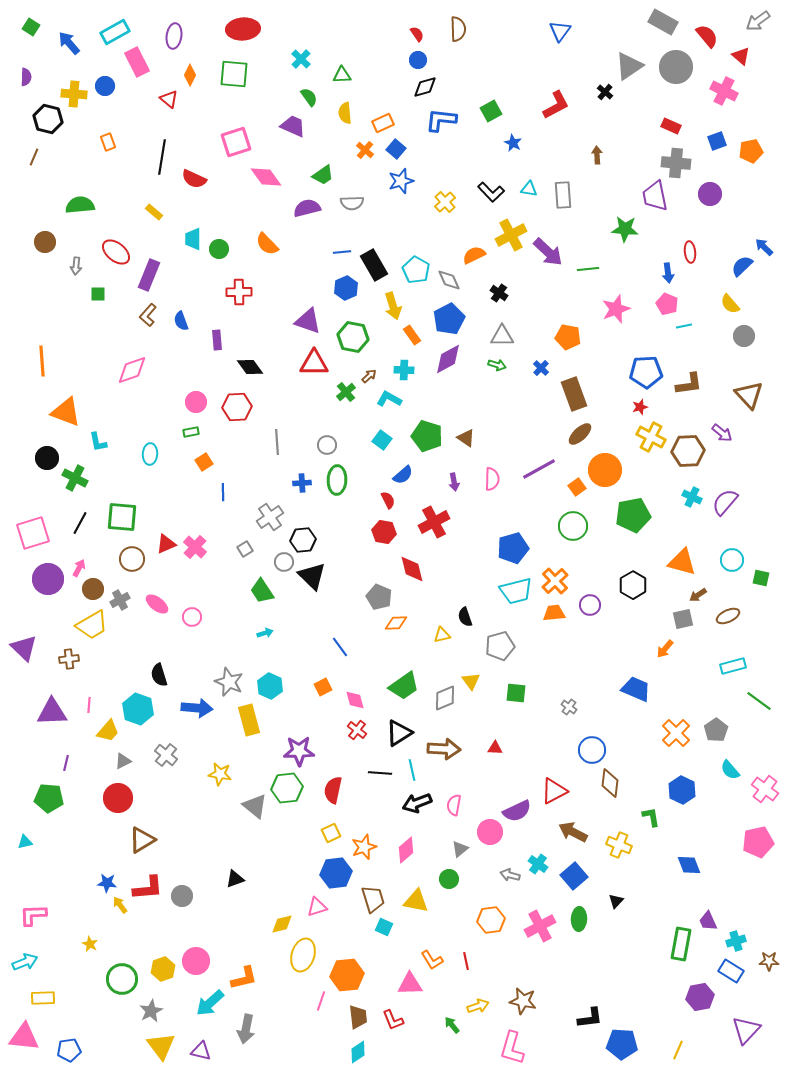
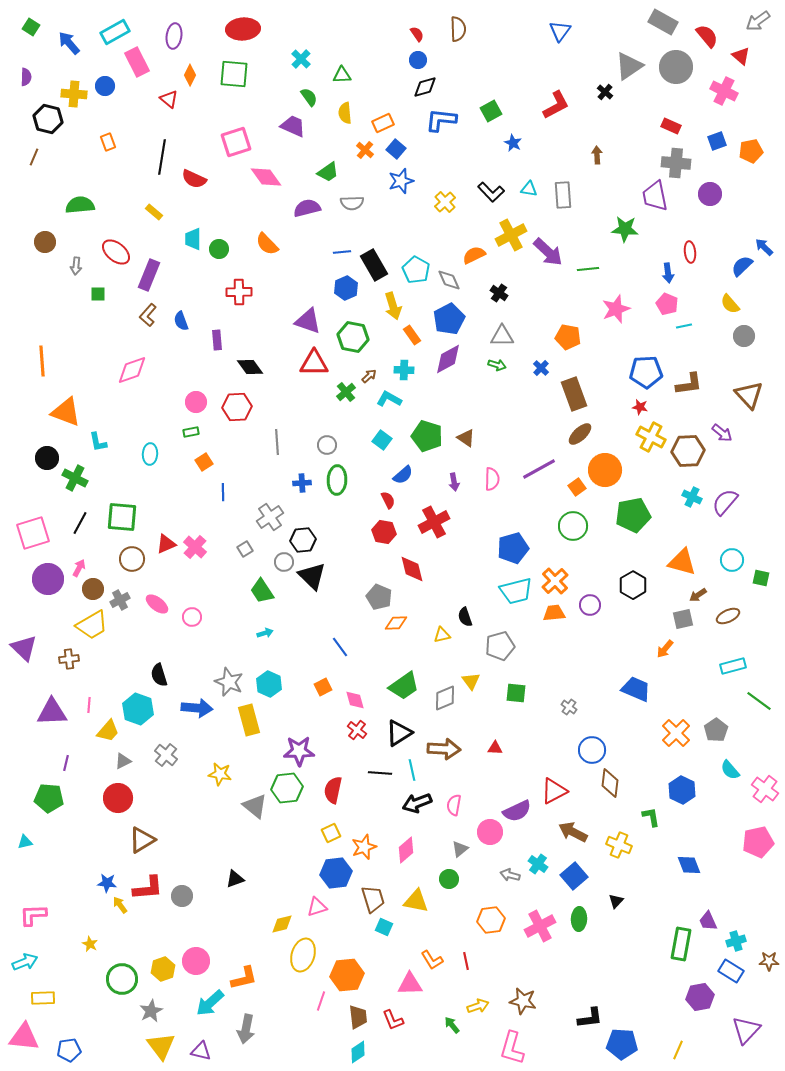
green trapezoid at (323, 175): moved 5 px right, 3 px up
red star at (640, 407): rotated 28 degrees clockwise
cyan hexagon at (270, 686): moved 1 px left, 2 px up
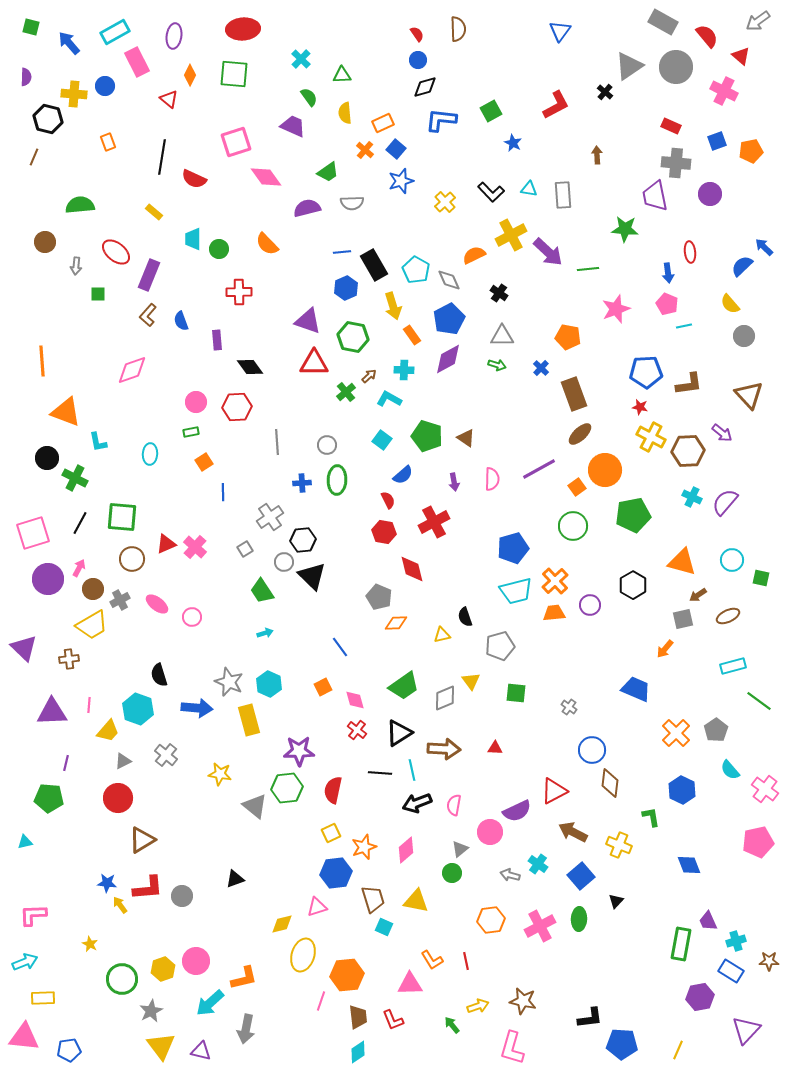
green square at (31, 27): rotated 18 degrees counterclockwise
blue square at (574, 876): moved 7 px right
green circle at (449, 879): moved 3 px right, 6 px up
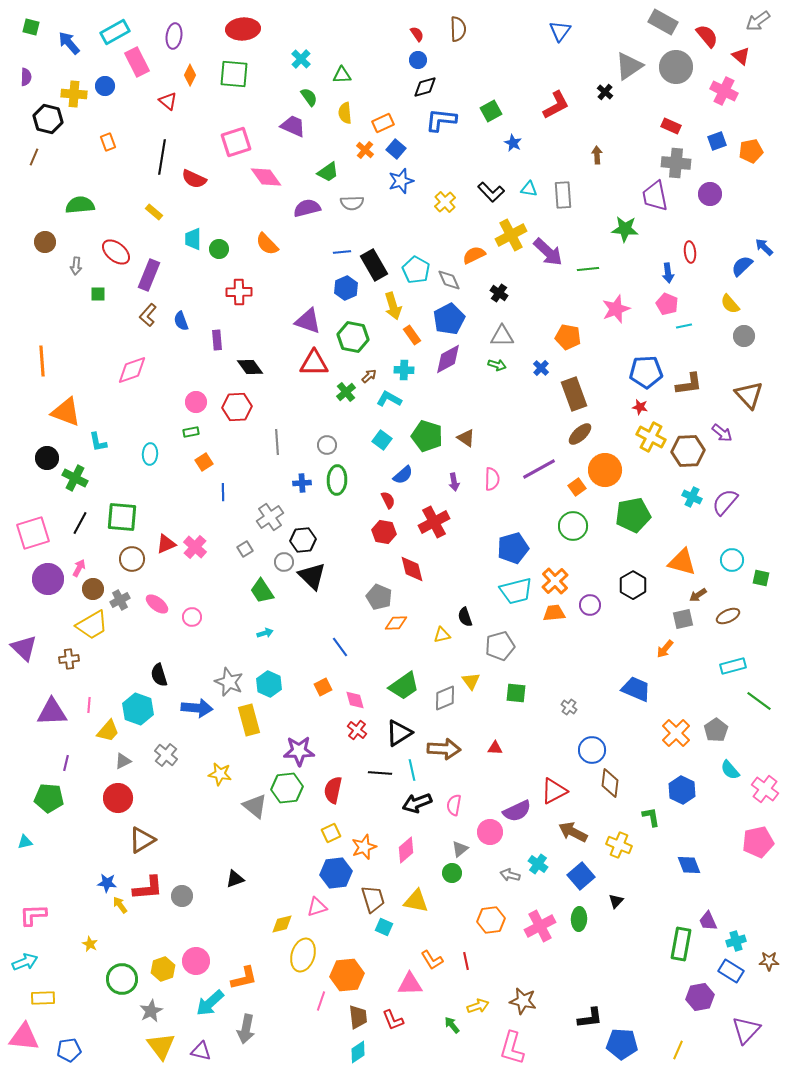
red triangle at (169, 99): moved 1 px left, 2 px down
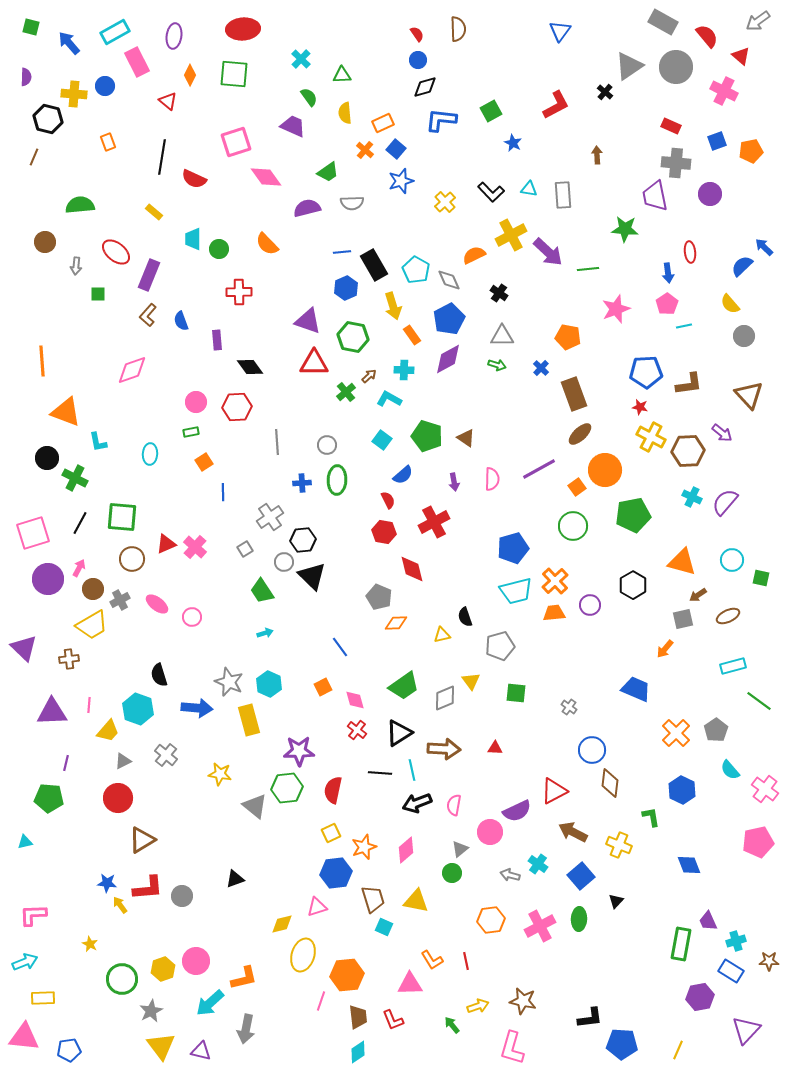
pink pentagon at (667, 304): rotated 15 degrees clockwise
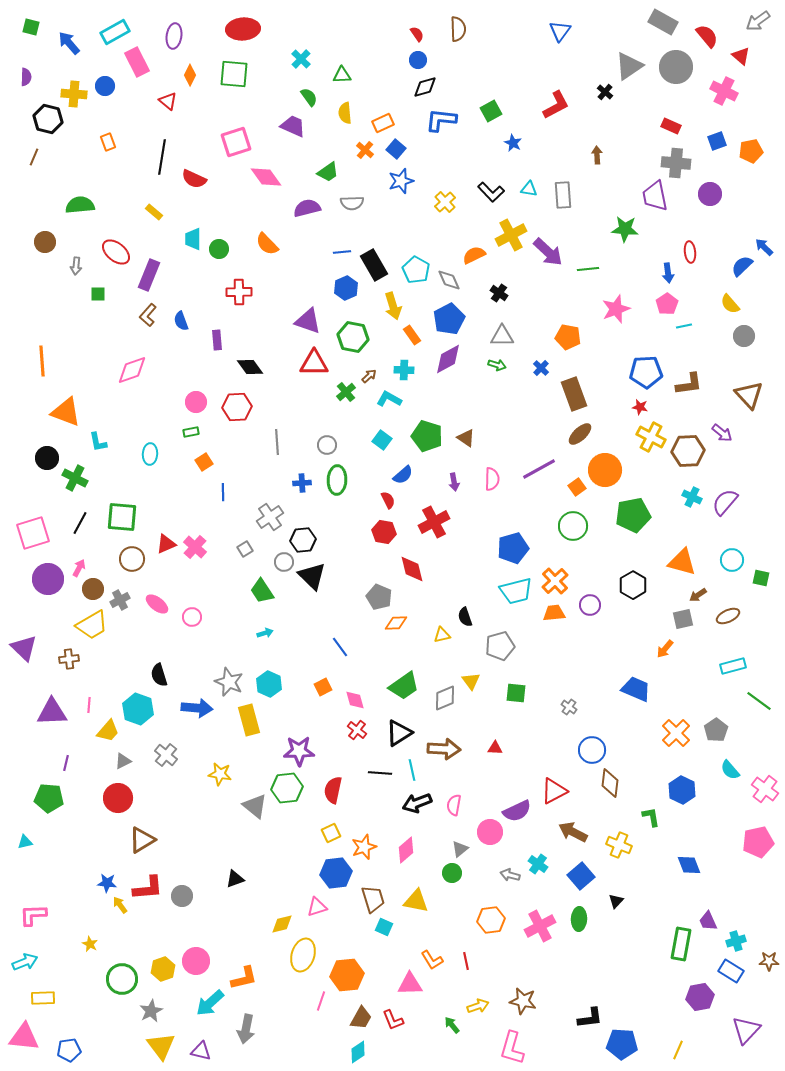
brown trapezoid at (358, 1017): moved 3 px right, 1 px down; rotated 35 degrees clockwise
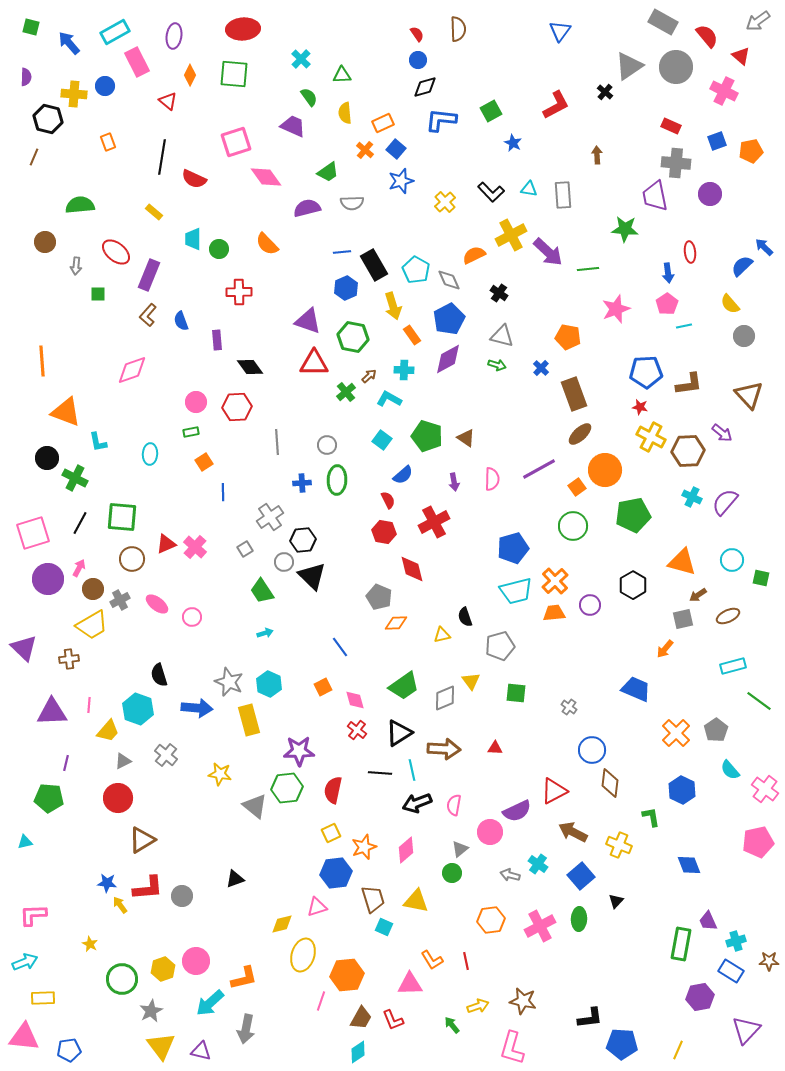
gray triangle at (502, 336): rotated 15 degrees clockwise
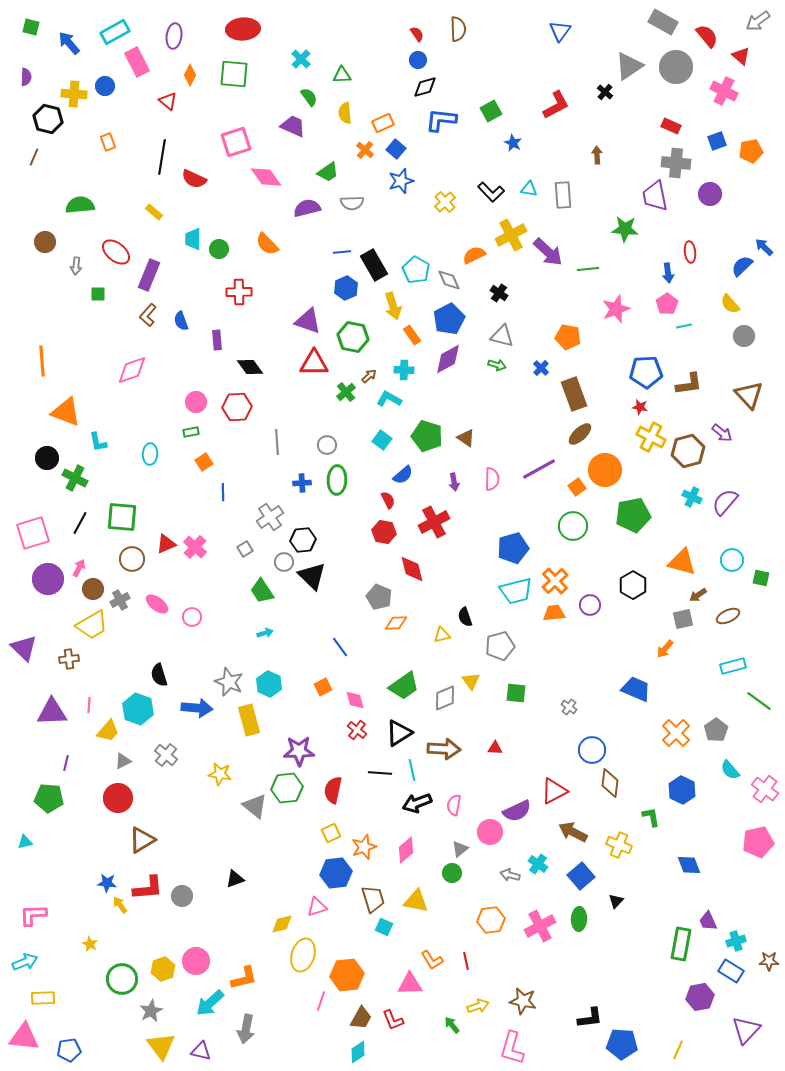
brown hexagon at (688, 451): rotated 12 degrees counterclockwise
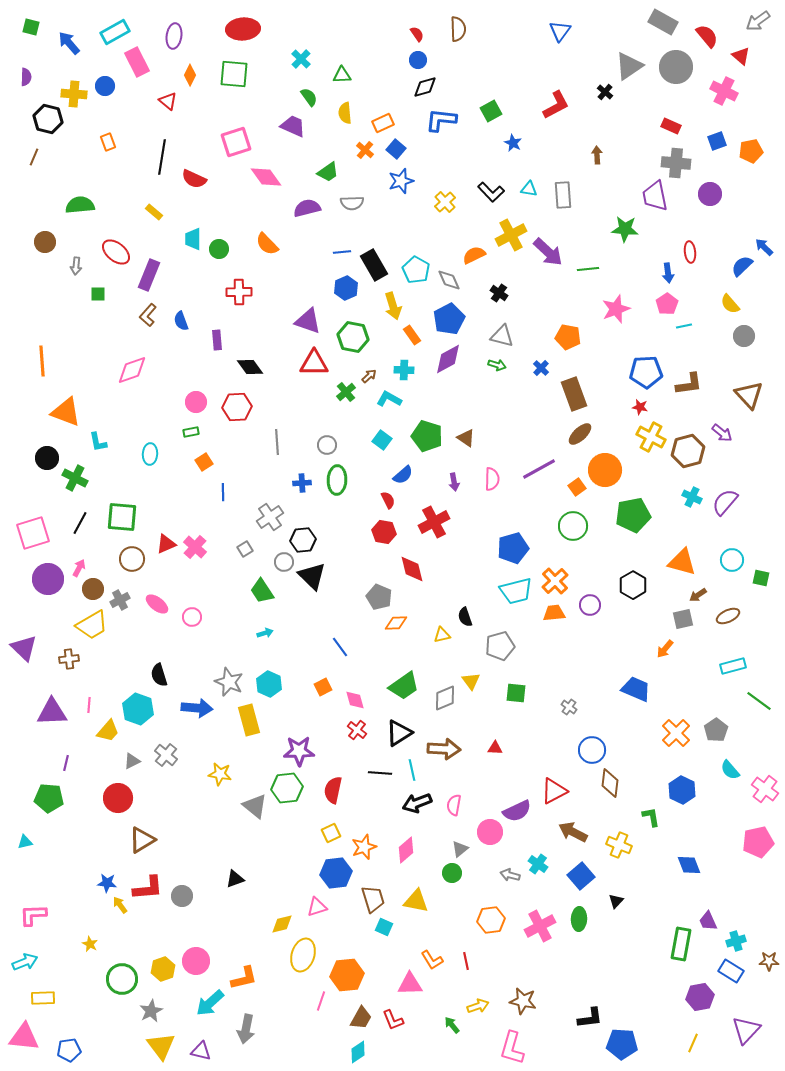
gray triangle at (123, 761): moved 9 px right
yellow line at (678, 1050): moved 15 px right, 7 px up
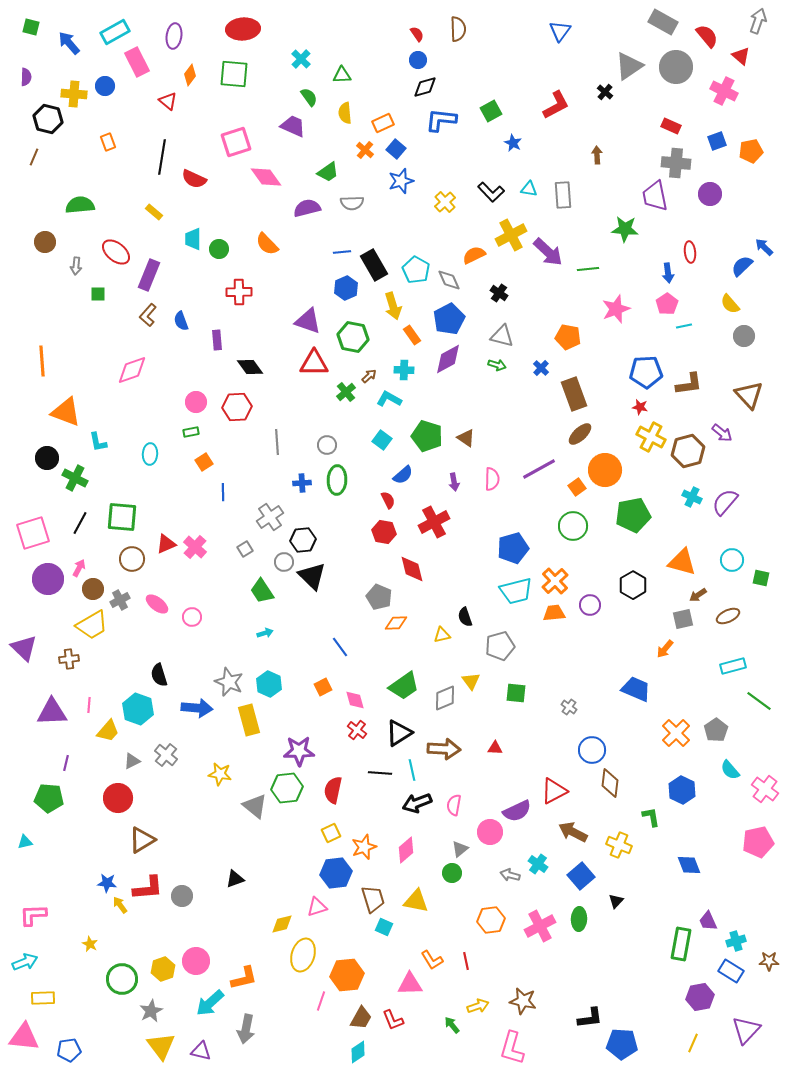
gray arrow at (758, 21): rotated 145 degrees clockwise
orange diamond at (190, 75): rotated 10 degrees clockwise
